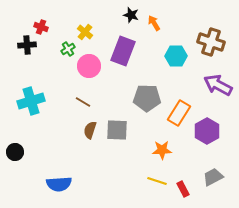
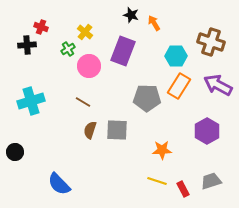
orange rectangle: moved 27 px up
gray trapezoid: moved 2 px left, 4 px down; rotated 10 degrees clockwise
blue semicircle: rotated 50 degrees clockwise
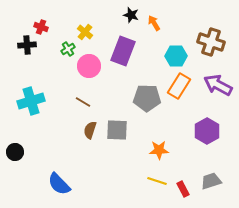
orange star: moved 3 px left
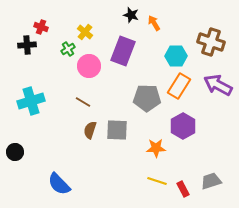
purple hexagon: moved 24 px left, 5 px up
orange star: moved 3 px left, 2 px up
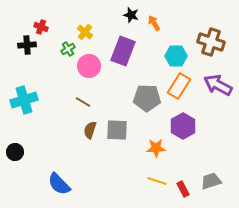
cyan cross: moved 7 px left, 1 px up
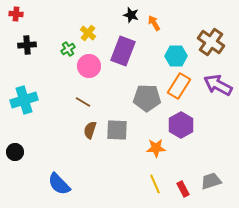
red cross: moved 25 px left, 13 px up; rotated 16 degrees counterclockwise
yellow cross: moved 3 px right, 1 px down
brown cross: rotated 16 degrees clockwise
purple hexagon: moved 2 px left, 1 px up
yellow line: moved 2 px left, 3 px down; rotated 48 degrees clockwise
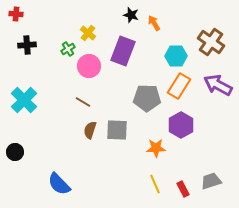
cyan cross: rotated 28 degrees counterclockwise
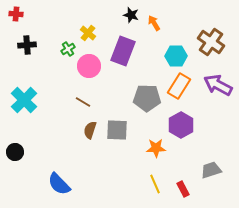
gray trapezoid: moved 11 px up
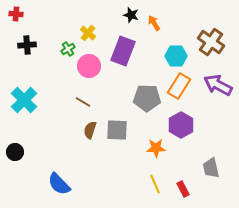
gray trapezoid: moved 2 px up; rotated 85 degrees counterclockwise
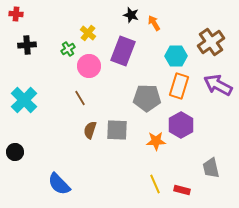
brown cross: rotated 20 degrees clockwise
orange rectangle: rotated 15 degrees counterclockwise
brown line: moved 3 px left, 4 px up; rotated 28 degrees clockwise
orange star: moved 7 px up
red rectangle: moved 1 px left, 1 px down; rotated 49 degrees counterclockwise
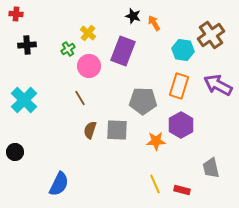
black star: moved 2 px right, 1 px down
brown cross: moved 7 px up
cyan hexagon: moved 7 px right, 6 px up; rotated 10 degrees clockwise
gray pentagon: moved 4 px left, 3 px down
blue semicircle: rotated 110 degrees counterclockwise
